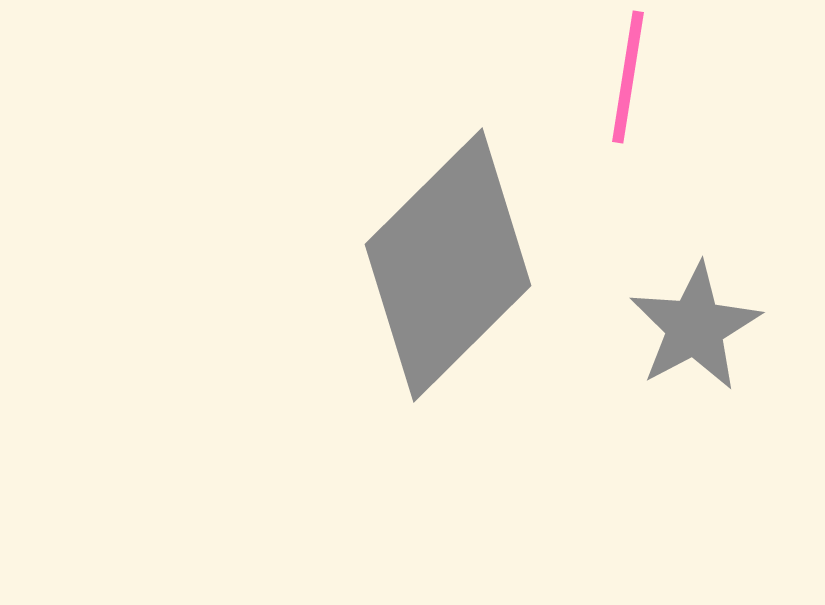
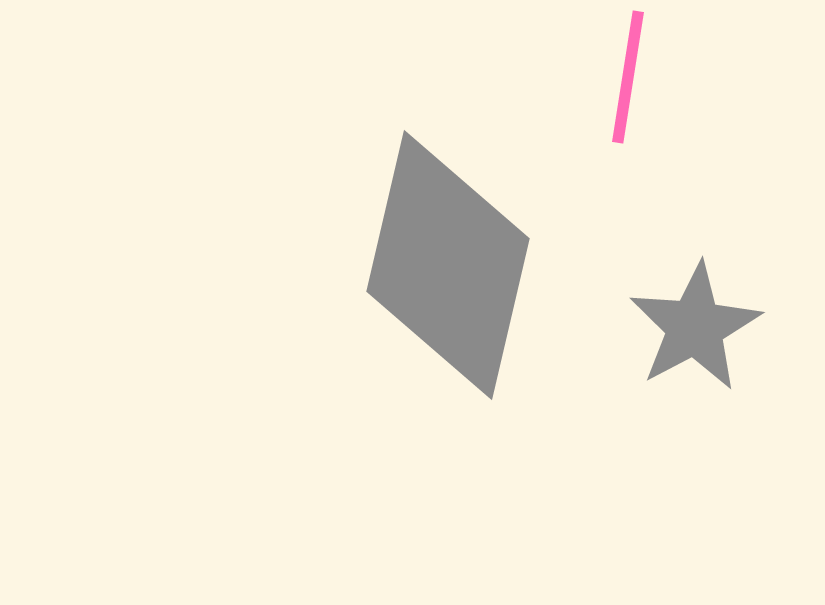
gray diamond: rotated 32 degrees counterclockwise
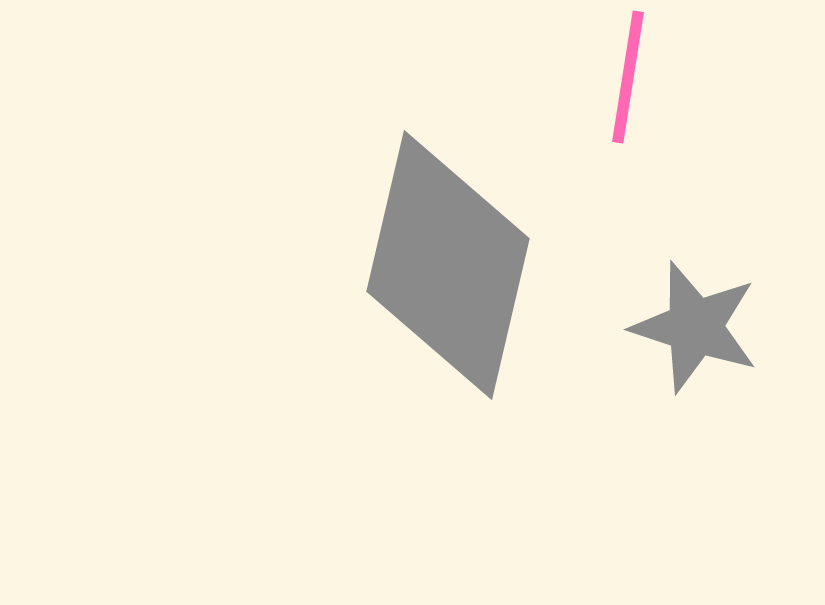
gray star: rotated 26 degrees counterclockwise
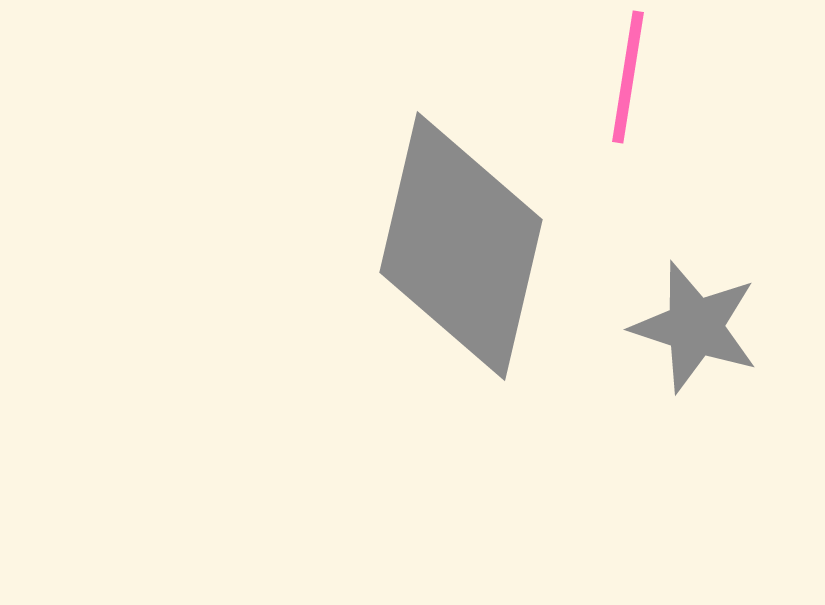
gray diamond: moved 13 px right, 19 px up
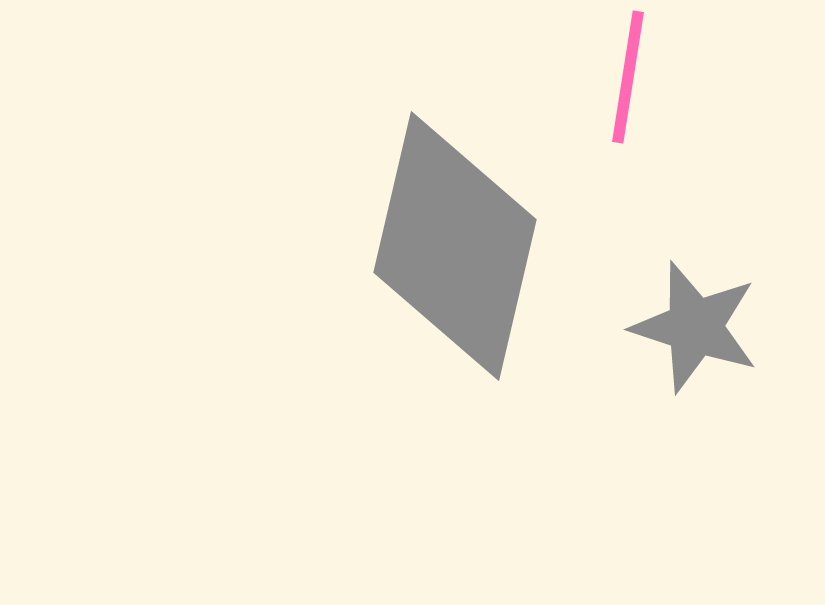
gray diamond: moved 6 px left
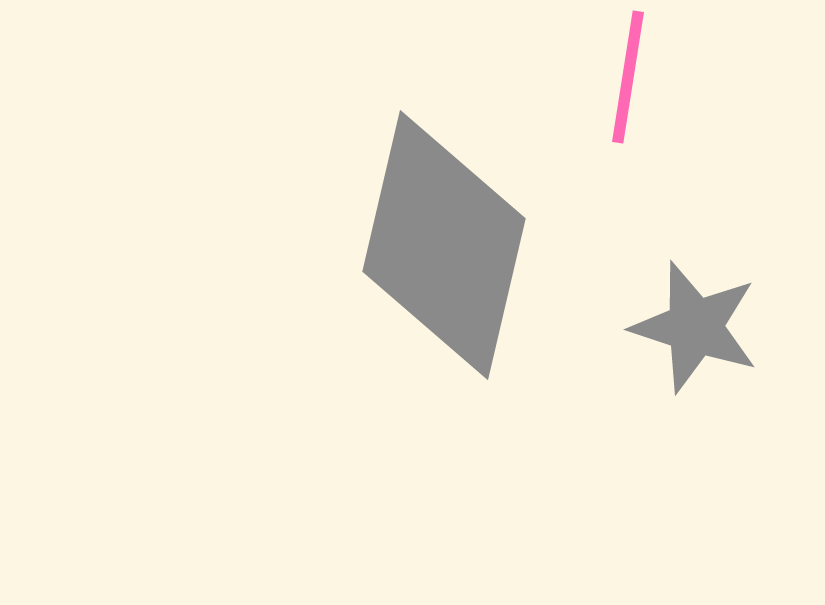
gray diamond: moved 11 px left, 1 px up
